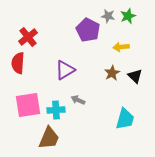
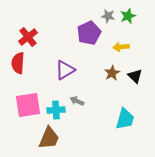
purple pentagon: moved 1 px right, 3 px down; rotated 20 degrees clockwise
gray arrow: moved 1 px left, 1 px down
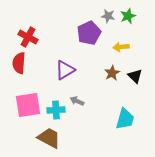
red cross: rotated 24 degrees counterclockwise
red semicircle: moved 1 px right
brown trapezoid: rotated 85 degrees counterclockwise
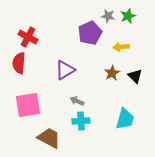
purple pentagon: moved 1 px right
cyan cross: moved 25 px right, 11 px down
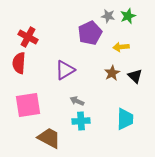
cyan trapezoid: rotated 15 degrees counterclockwise
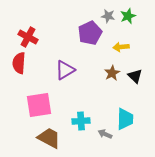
gray arrow: moved 28 px right, 33 px down
pink square: moved 11 px right
